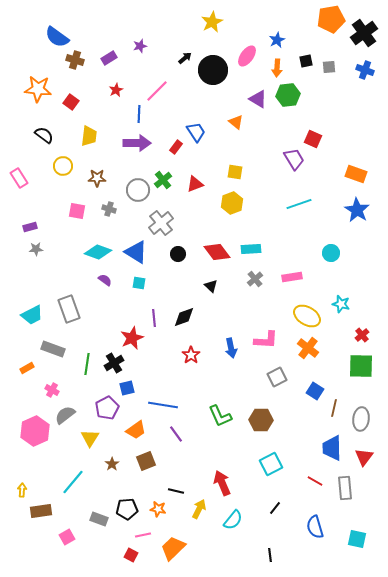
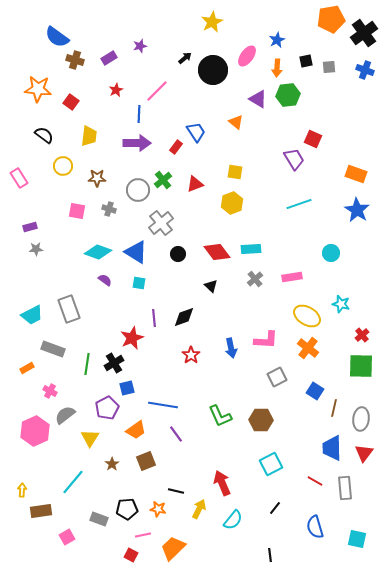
pink cross at (52, 390): moved 2 px left, 1 px down
red triangle at (364, 457): moved 4 px up
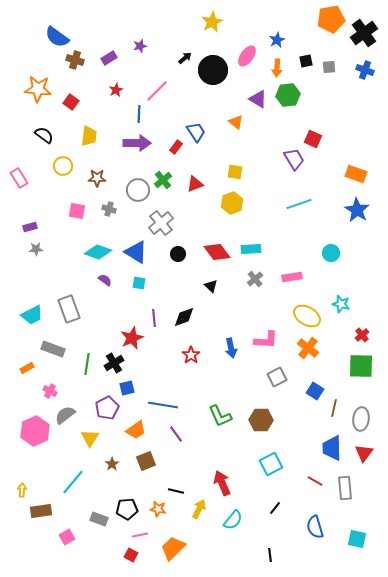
pink line at (143, 535): moved 3 px left
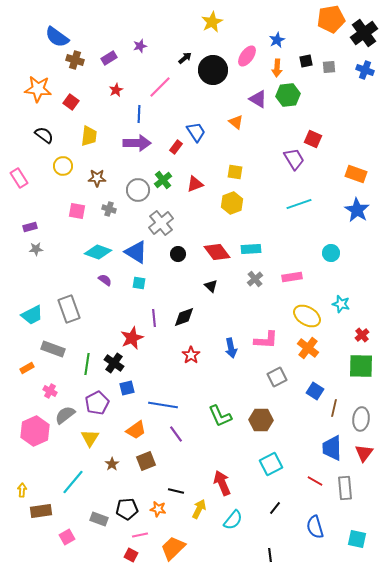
pink line at (157, 91): moved 3 px right, 4 px up
black cross at (114, 363): rotated 24 degrees counterclockwise
purple pentagon at (107, 408): moved 10 px left, 5 px up
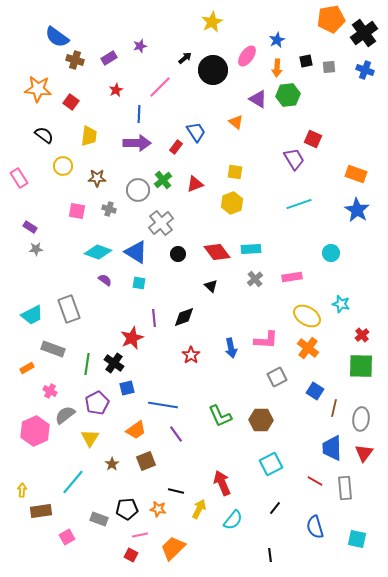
purple rectangle at (30, 227): rotated 48 degrees clockwise
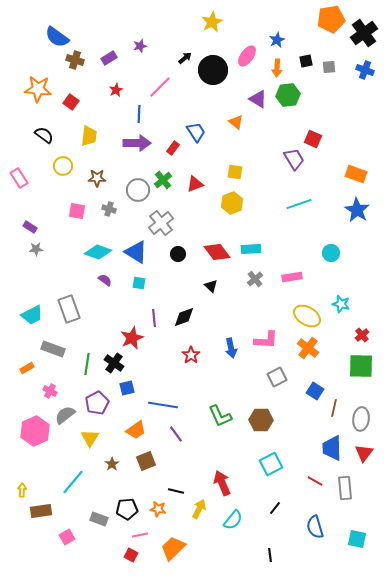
red rectangle at (176, 147): moved 3 px left, 1 px down
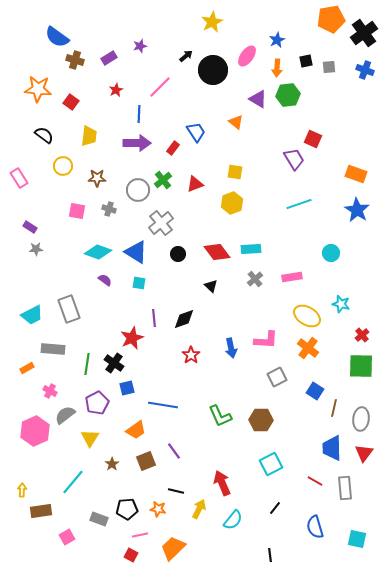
black arrow at (185, 58): moved 1 px right, 2 px up
black diamond at (184, 317): moved 2 px down
gray rectangle at (53, 349): rotated 15 degrees counterclockwise
purple line at (176, 434): moved 2 px left, 17 px down
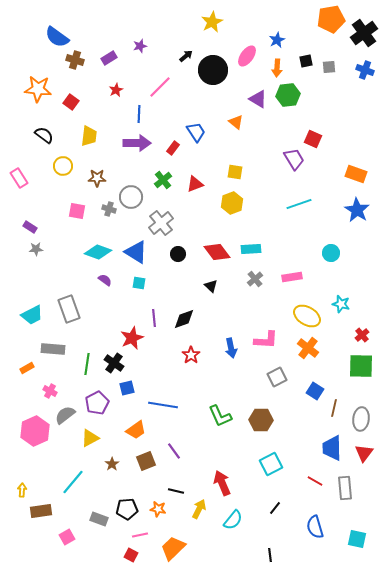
gray circle at (138, 190): moved 7 px left, 7 px down
yellow triangle at (90, 438): rotated 30 degrees clockwise
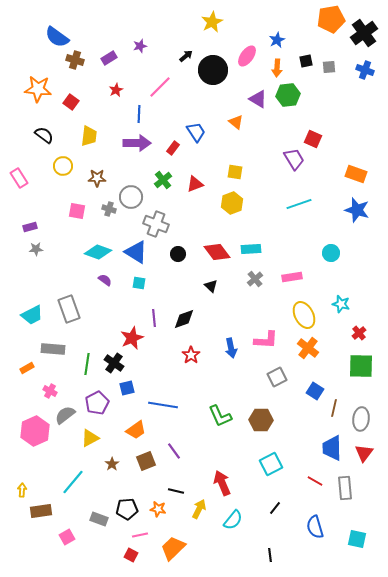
blue star at (357, 210): rotated 15 degrees counterclockwise
gray cross at (161, 223): moved 5 px left, 1 px down; rotated 30 degrees counterclockwise
purple rectangle at (30, 227): rotated 48 degrees counterclockwise
yellow ellipse at (307, 316): moved 3 px left, 1 px up; rotated 32 degrees clockwise
red cross at (362, 335): moved 3 px left, 2 px up
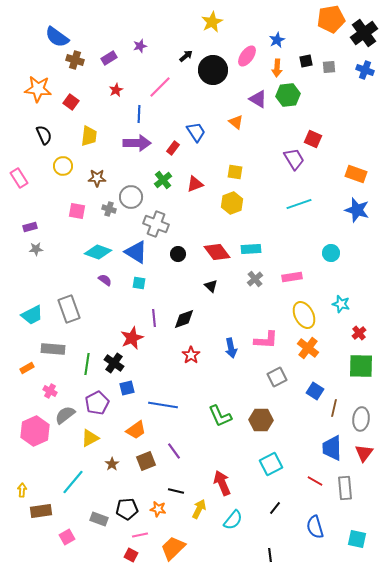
black semicircle at (44, 135): rotated 30 degrees clockwise
